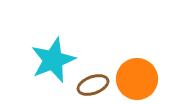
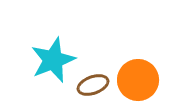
orange circle: moved 1 px right, 1 px down
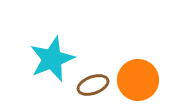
cyan star: moved 1 px left, 1 px up
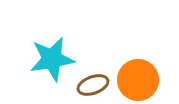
cyan star: rotated 12 degrees clockwise
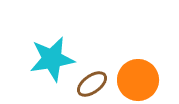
brown ellipse: moved 1 px left, 1 px up; rotated 16 degrees counterclockwise
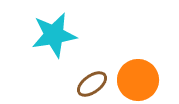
cyan star: moved 2 px right, 24 px up
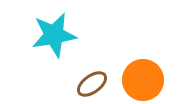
orange circle: moved 5 px right
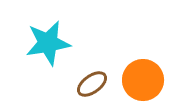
cyan star: moved 6 px left, 8 px down
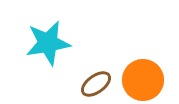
brown ellipse: moved 4 px right
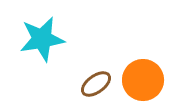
cyan star: moved 6 px left, 4 px up
